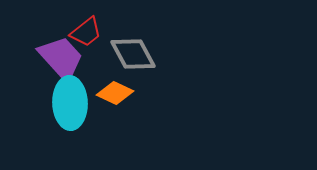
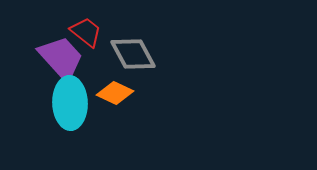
red trapezoid: rotated 104 degrees counterclockwise
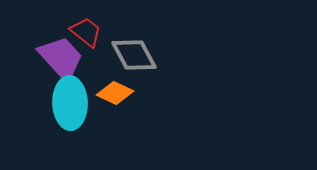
gray diamond: moved 1 px right, 1 px down
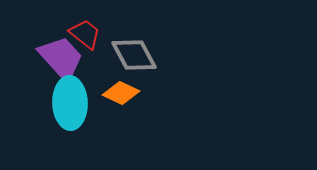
red trapezoid: moved 1 px left, 2 px down
orange diamond: moved 6 px right
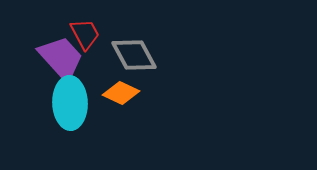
red trapezoid: rotated 24 degrees clockwise
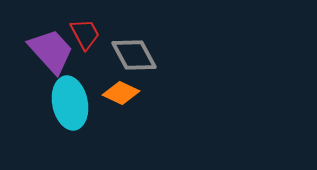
purple trapezoid: moved 10 px left, 7 px up
cyan ellipse: rotated 9 degrees counterclockwise
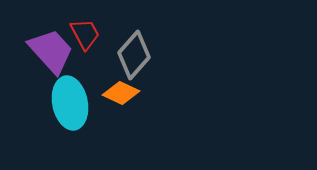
gray diamond: rotated 69 degrees clockwise
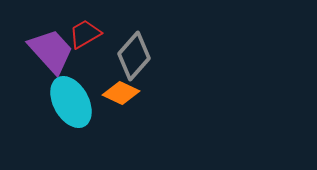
red trapezoid: rotated 92 degrees counterclockwise
gray diamond: moved 1 px down
cyan ellipse: moved 1 px right, 1 px up; rotated 18 degrees counterclockwise
